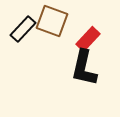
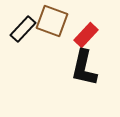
red rectangle: moved 2 px left, 4 px up
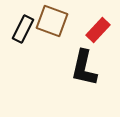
black rectangle: rotated 16 degrees counterclockwise
red rectangle: moved 12 px right, 5 px up
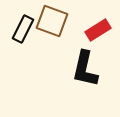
red rectangle: rotated 15 degrees clockwise
black L-shape: moved 1 px right, 1 px down
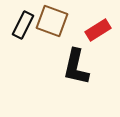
black rectangle: moved 4 px up
black L-shape: moved 9 px left, 2 px up
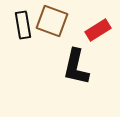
black rectangle: rotated 36 degrees counterclockwise
